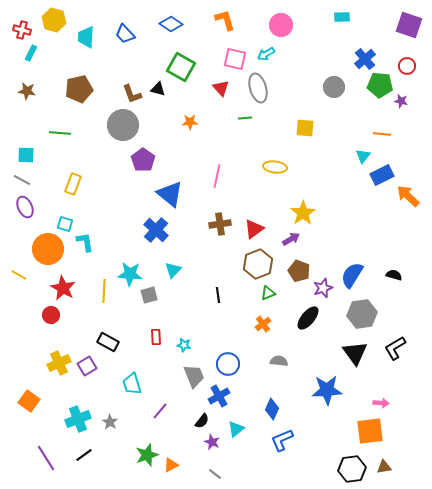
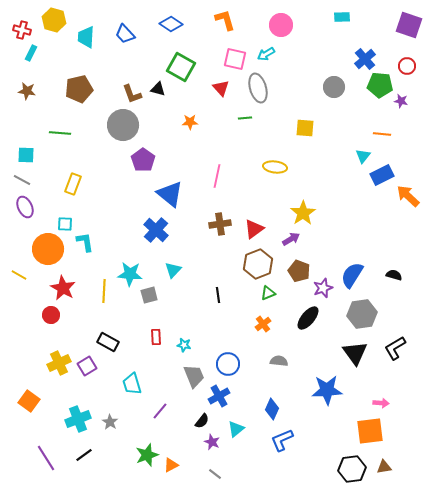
cyan square at (65, 224): rotated 14 degrees counterclockwise
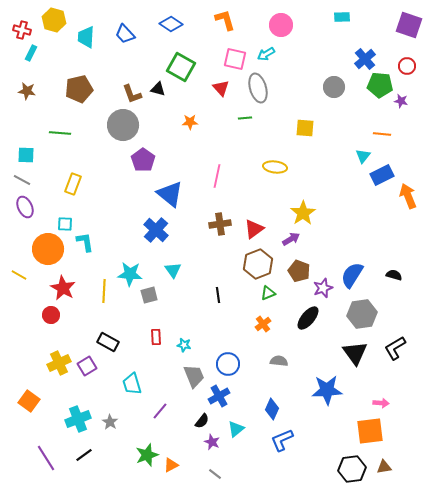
orange arrow at (408, 196): rotated 25 degrees clockwise
cyan triangle at (173, 270): rotated 18 degrees counterclockwise
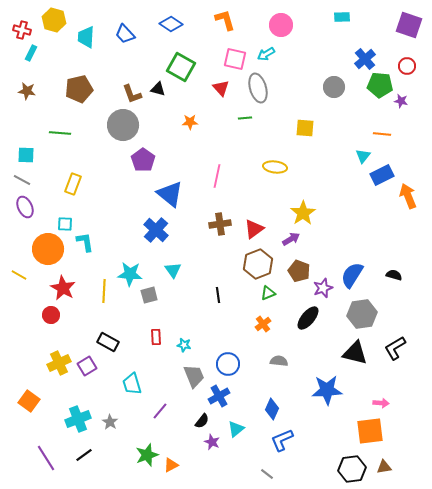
black triangle at (355, 353): rotated 40 degrees counterclockwise
gray line at (215, 474): moved 52 px right
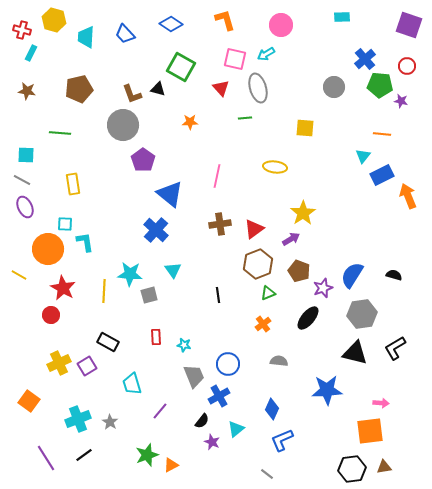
yellow rectangle at (73, 184): rotated 30 degrees counterclockwise
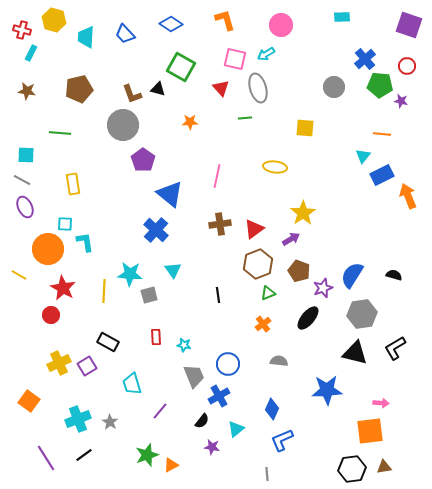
purple star at (212, 442): moved 5 px down; rotated 14 degrees counterclockwise
gray line at (267, 474): rotated 48 degrees clockwise
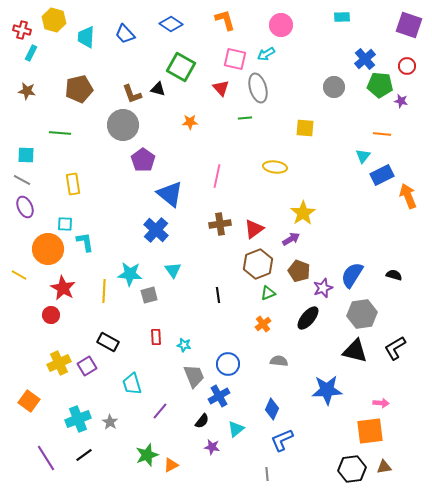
black triangle at (355, 353): moved 2 px up
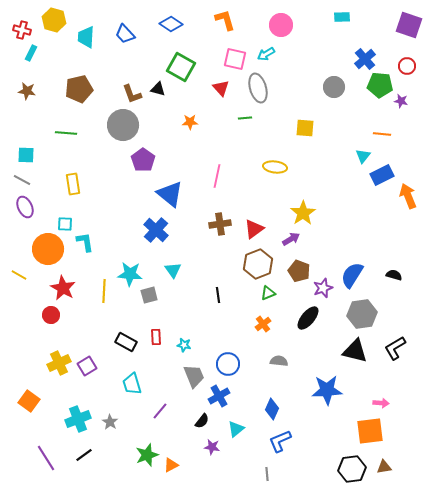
green line at (60, 133): moved 6 px right
black rectangle at (108, 342): moved 18 px right
blue L-shape at (282, 440): moved 2 px left, 1 px down
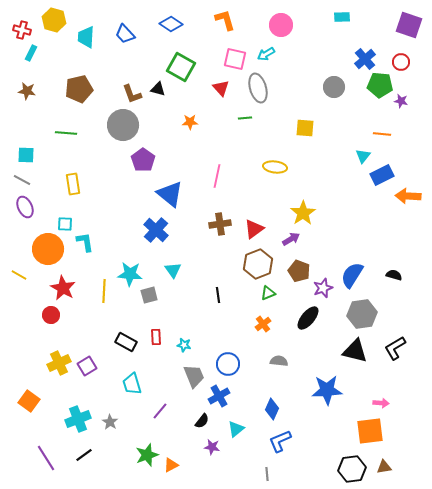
red circle at (407, 66): moved 6 px left, 4 px up
orange arrow at (408, 196): rotated 65 degrees counterclockwise
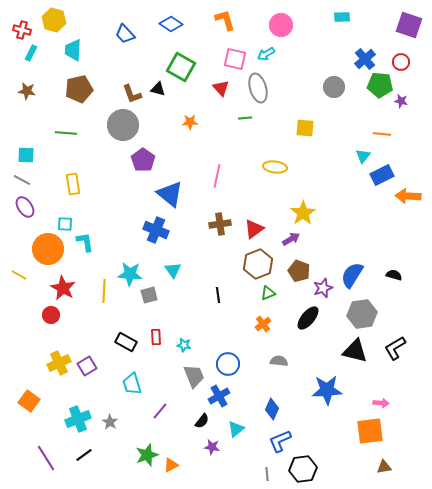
cyan trapezoid at (86, 37): moved 13 px left, 13 px down
purple ellipse at (25, 207): rotated 10 degrees counterclockwise
blue cross at (156, 230): rotated 20 degrees counterclockwise
black hexagon at (352, 469): moved 49 px left
